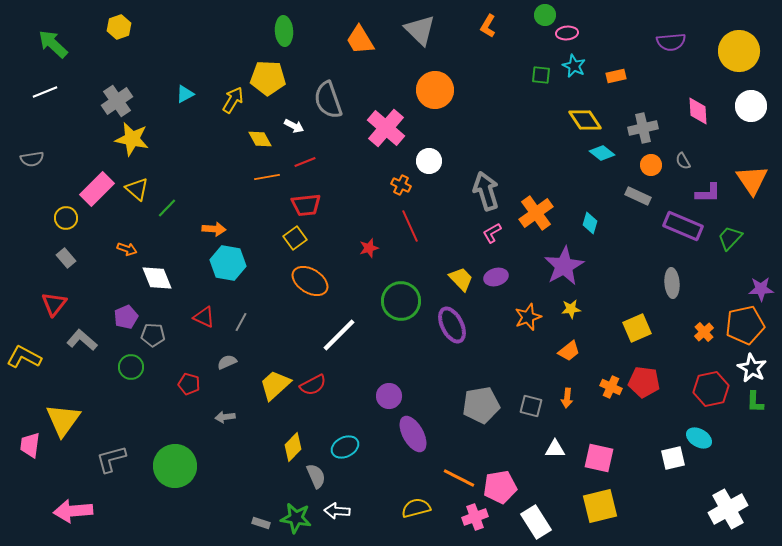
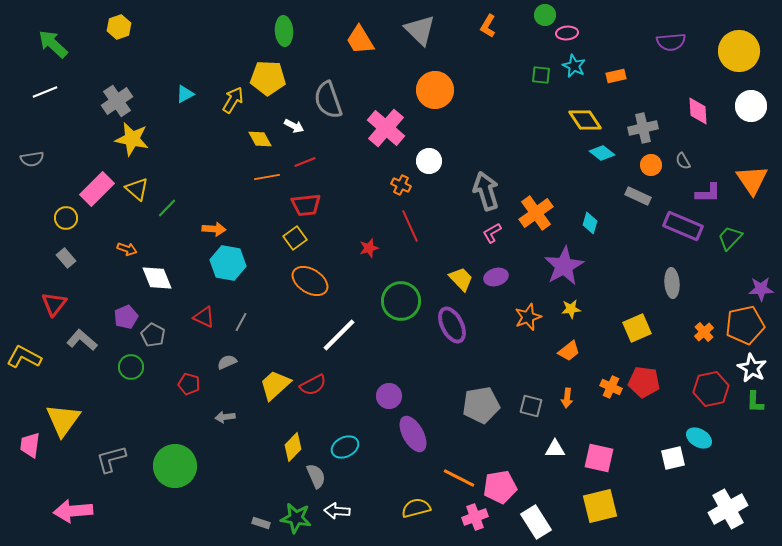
gray pentagon at (153, 335): rotated 25 degrees clockwise
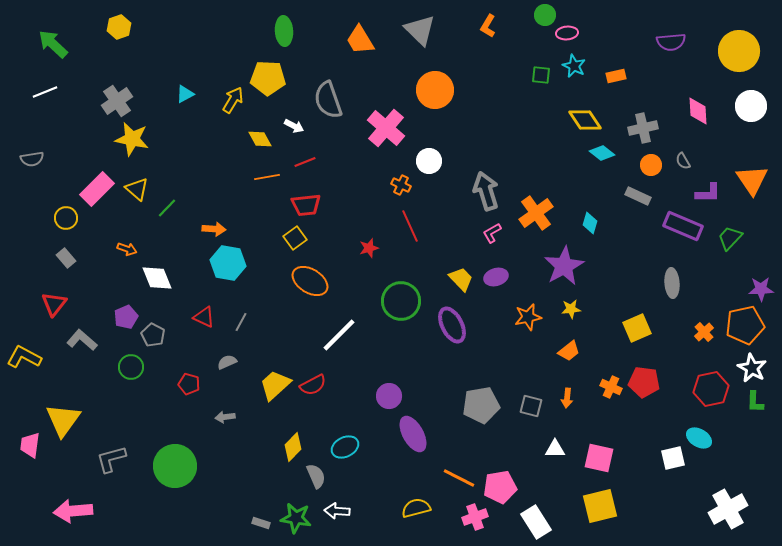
orange star at (528, 317): rotated 8 degrees clockwise
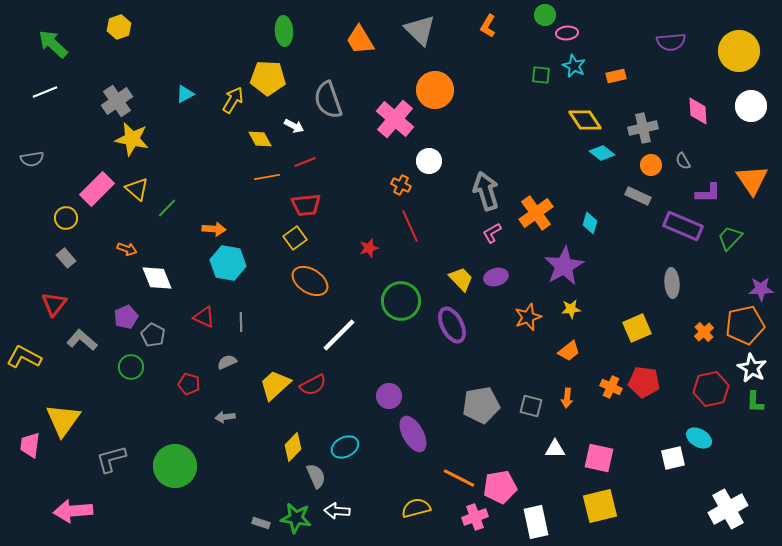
pink cross at (386, 128): moved 9 px right, 9 px up
orange star at (528, 317): rotated 8 degrees counterclockwise
gray line at (241, 322): rotated 30 degrees counterclockwise
white rectangle at (536, 522): rotated 20 degrees clockwise
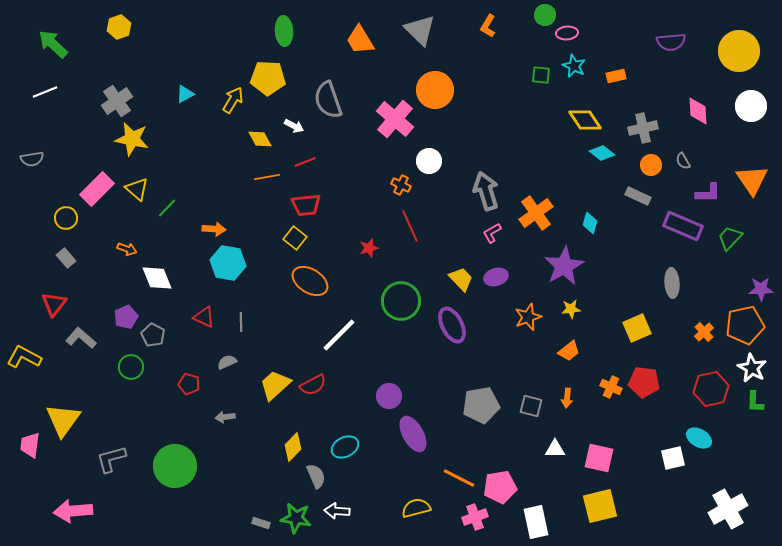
yellow square at (295, 238): rotated 15 degrees counterclockwise
gray L-shape at (82, 340): moved 1 px left, 2 px up
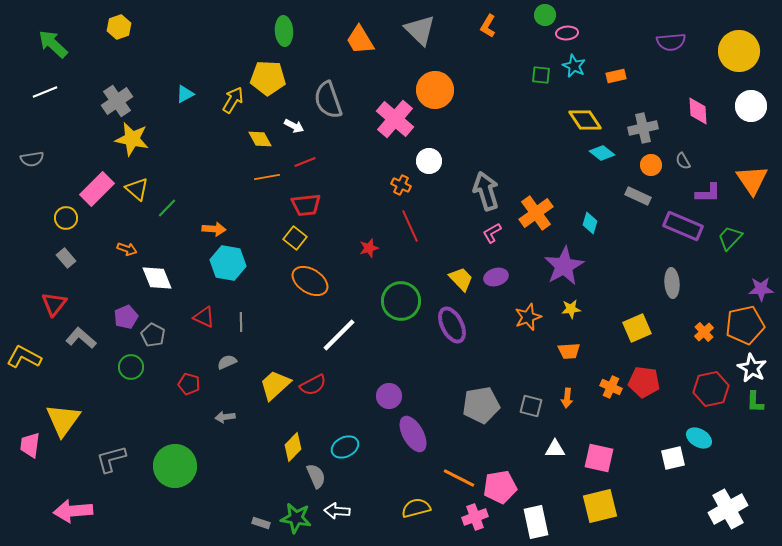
orange trapezoid at (569, 351): rotated 35 degrees clockwise
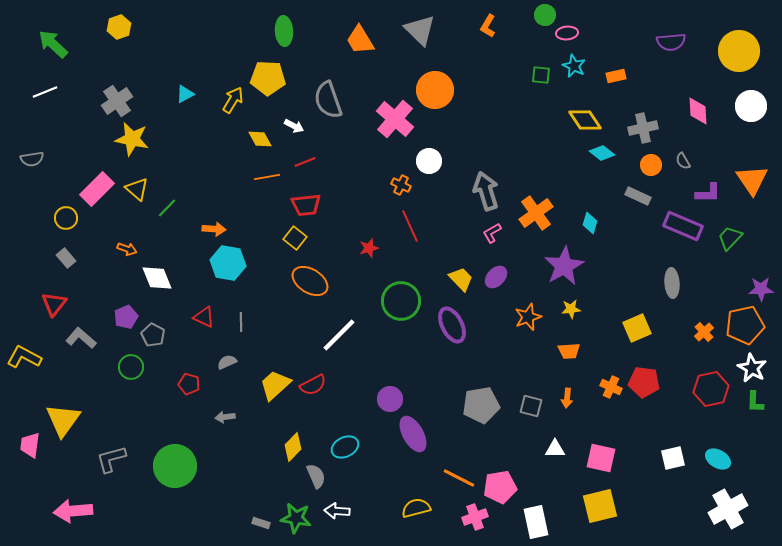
purple ellipse at (496, 277): rotated 30 degrees counterclockwise
purple circle at (389, 396): moved 1 px right, 3 px down
cyan ellipse at (699, 438): moved 19 px right, 21 px down
pink square at (599, 458): moved 2 px right
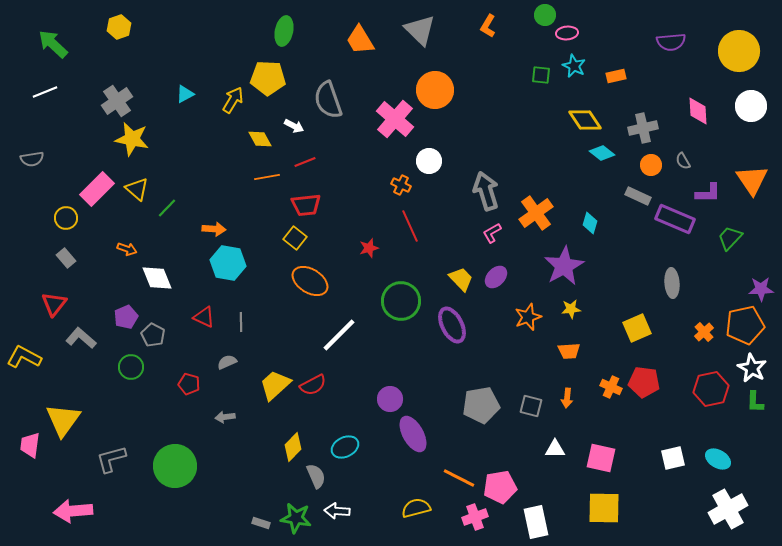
green ellipse at (284, 31): rotated 16 degrees clockwise
purple rectangle at (683, 226): moved 8 px left, 7 px up
yellow square at (600, 506): moved 4 px right, 2 px down; rotated 15 degrees clockwise
